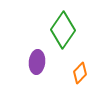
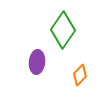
orange diamond: moved 2 px down
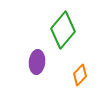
green diamond: rotated 6 degrees clockwise
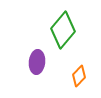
orange diamond: moved 1 px left, 1 px down
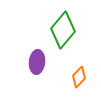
orange diamond: moved 1 px down
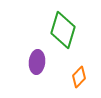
green diamond: rotated 24 degrees counterclockwise
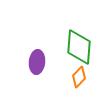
green diamond: moved 16 px right, 17 px down; rotated 12 degrees counterclockwise
